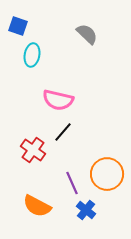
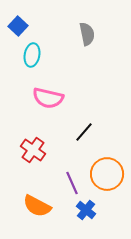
blue square: rotated 24 degrees clockwise
gray semicircle: rotated 35 degrees clockwise
pink semicircle: moved 10 px left, 2 px up
black line: moved 21 px right
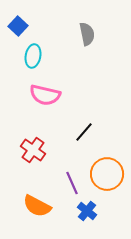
cyan ellipse: moved 1 px right, 1 px down
pink semicircle: moved 3 px left, 3 px up
blue cross: moved 1 px right, 1 px down
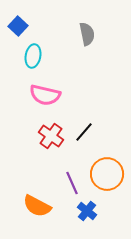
red cross: moved 18 px right, 14 px up
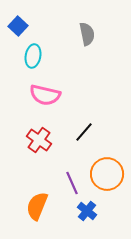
red cross: moved 12 px left, 4 px down
orange semicircle: rotated 84 degrees clockwise
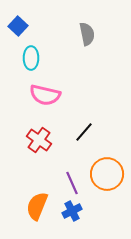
cyan ellipse: moved 2 px left, 2 px down; rotated 10 degrees counterclockwise
blue cross: moved 15 px left; rotated 24 degrees clockwise
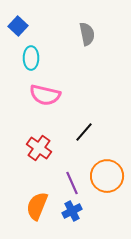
red cross: moved 8 px down
orange circle: moved 2 px down
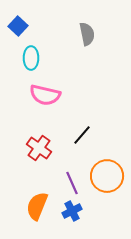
black line: moved 2 px left, 3 px down
